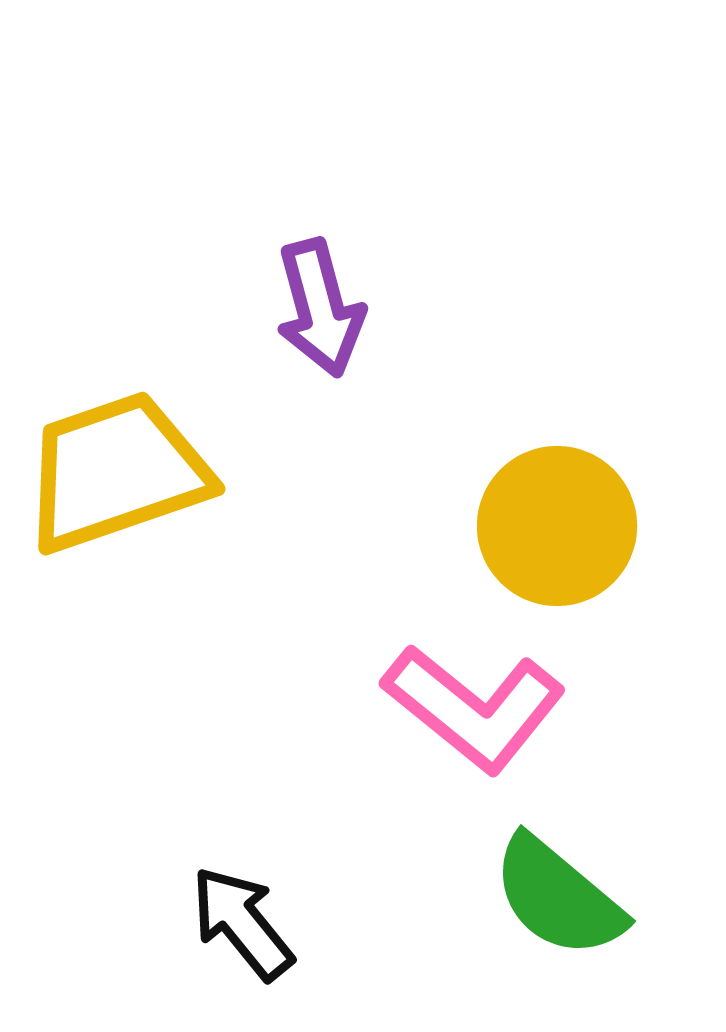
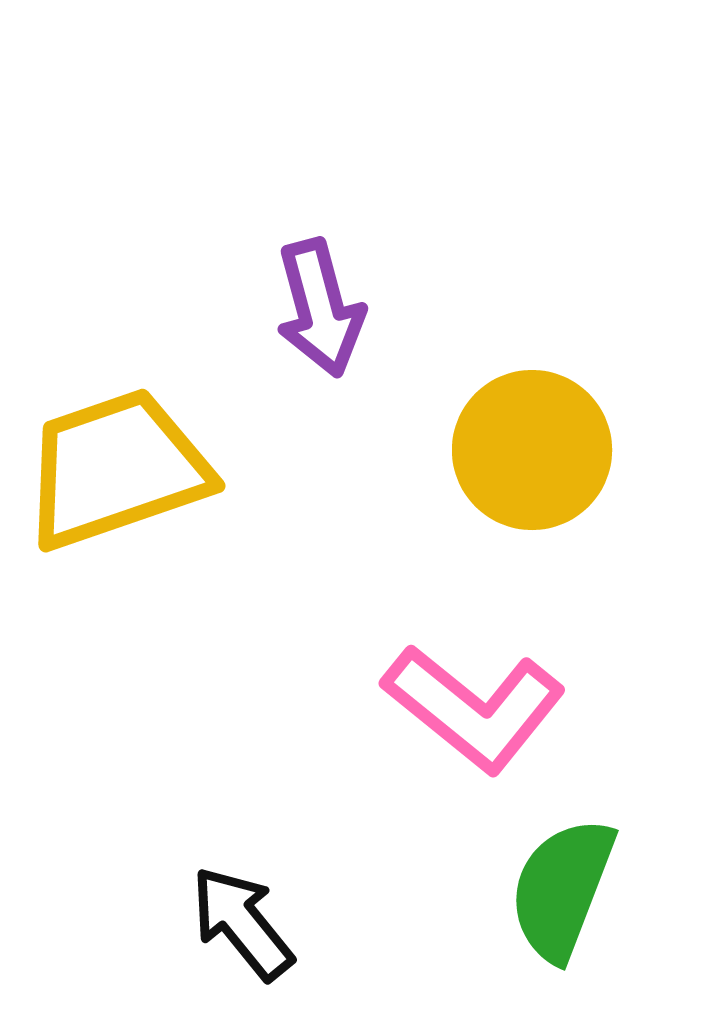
yellow trapezoid: moved 3 px up
yellow circle: moved 25 px left, 76 px up
green semicircle: moved 4 px right, 8 px up; rotated 71 degrees clockwise
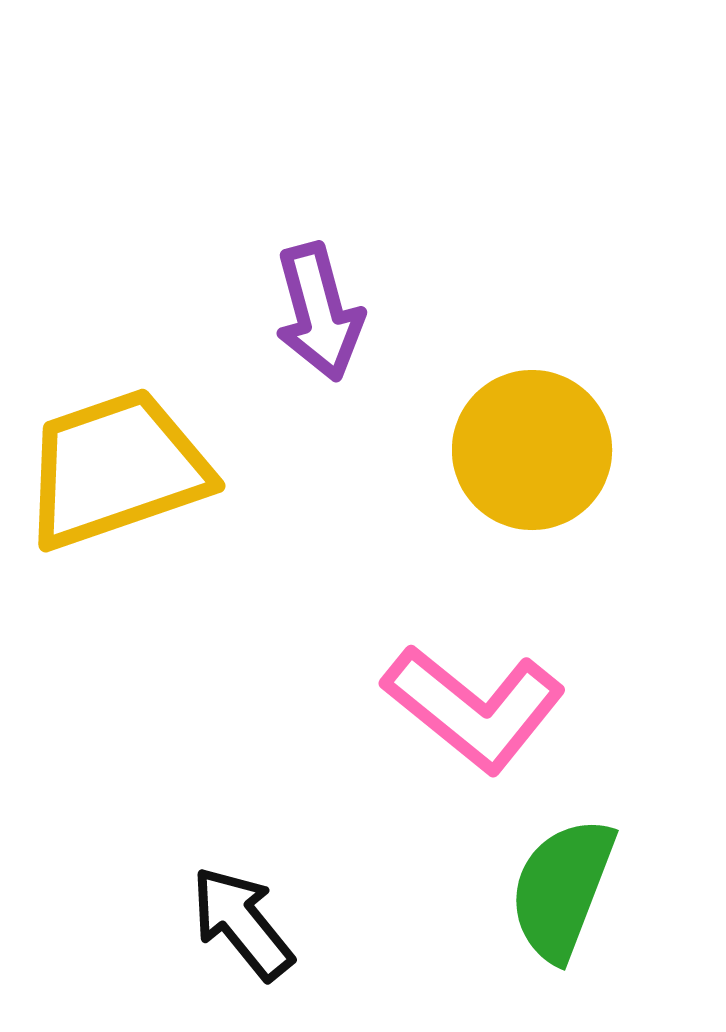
purple arrow: moved 1 px left, 4 px down
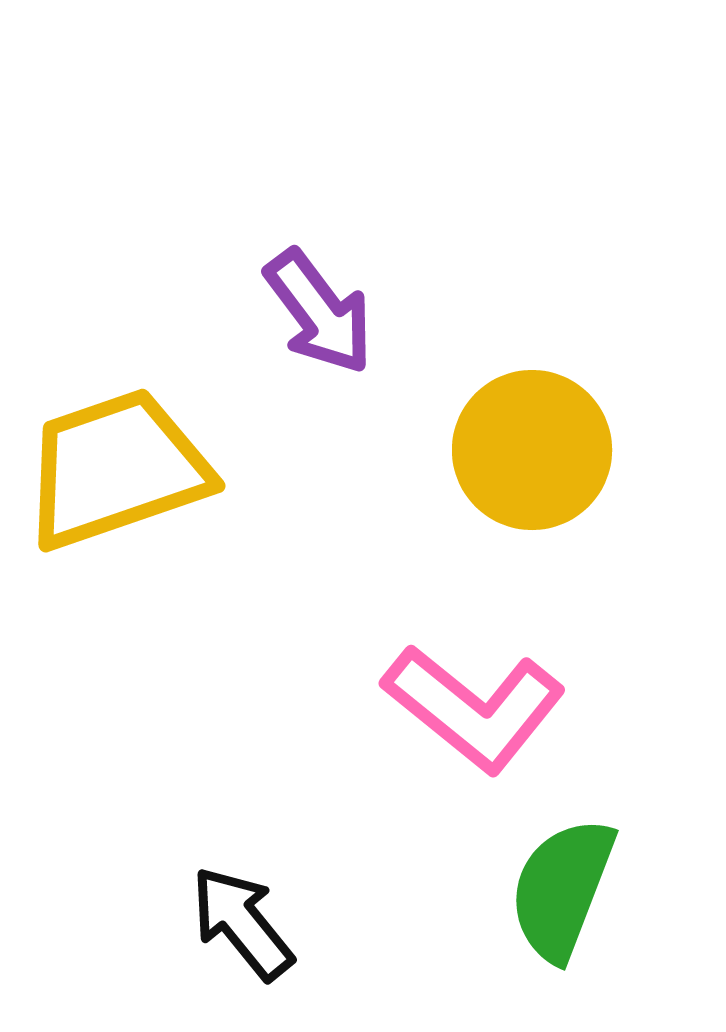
purple arrow: rotated 22 degrees counterclockwise
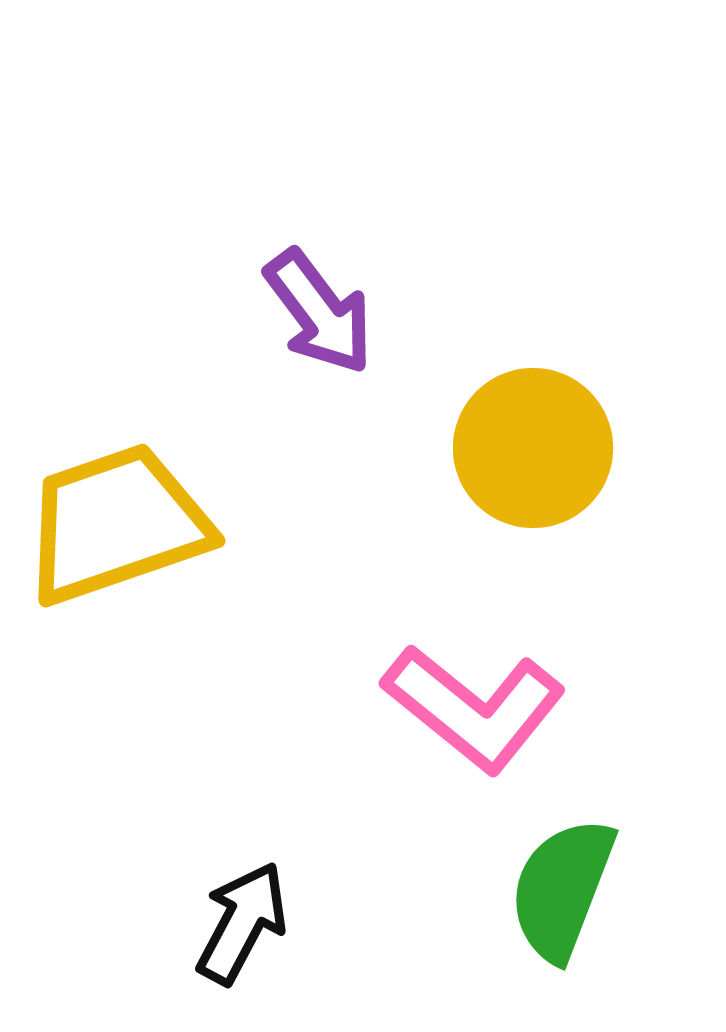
yellow circle: moved 1 px right, 2 px up
yellow trapezoid: moved 55 px down
black arrow: rotated 67 degrees clockwise
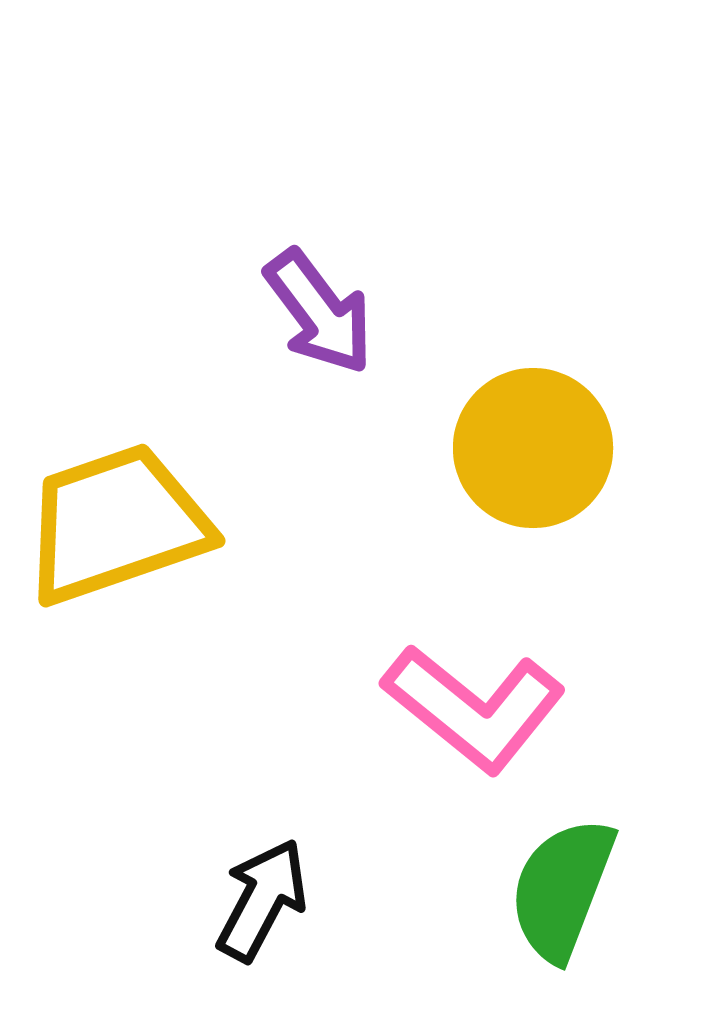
black arrow: moved 20 px right, 23 px up
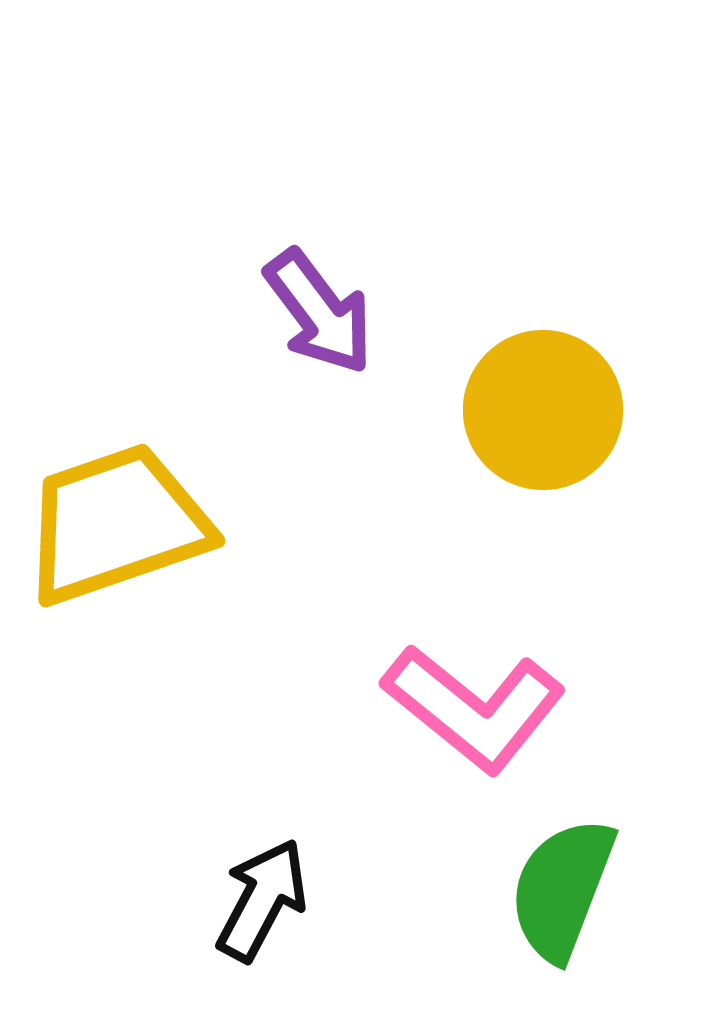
yellow circle: moved 10 px right, 38 px up
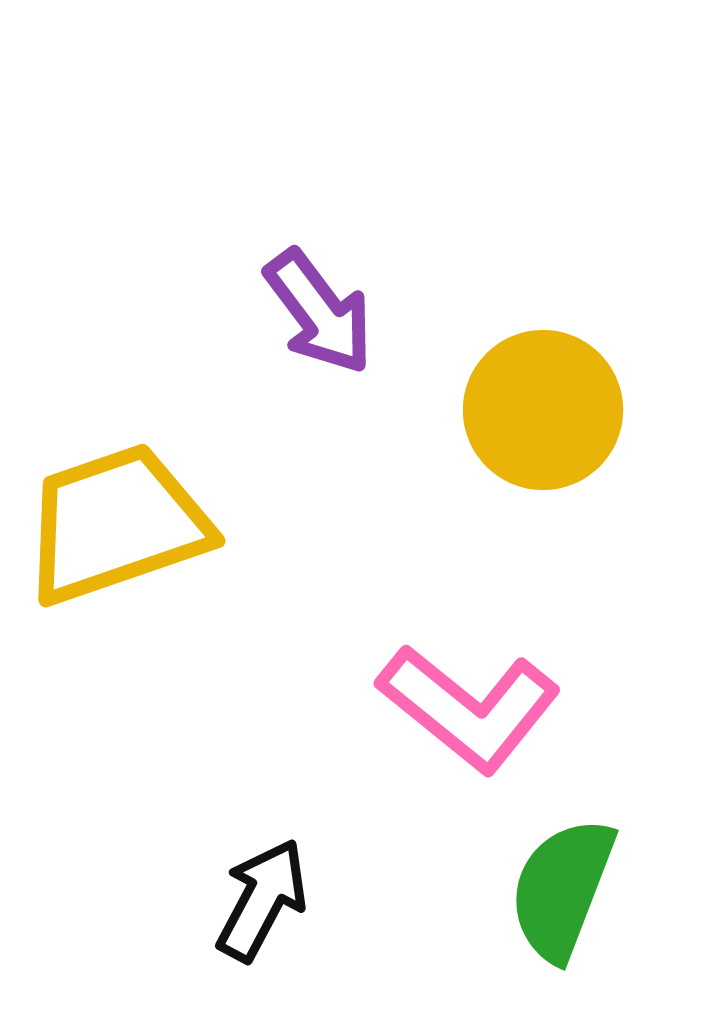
pink L-shape: moved 5 px left
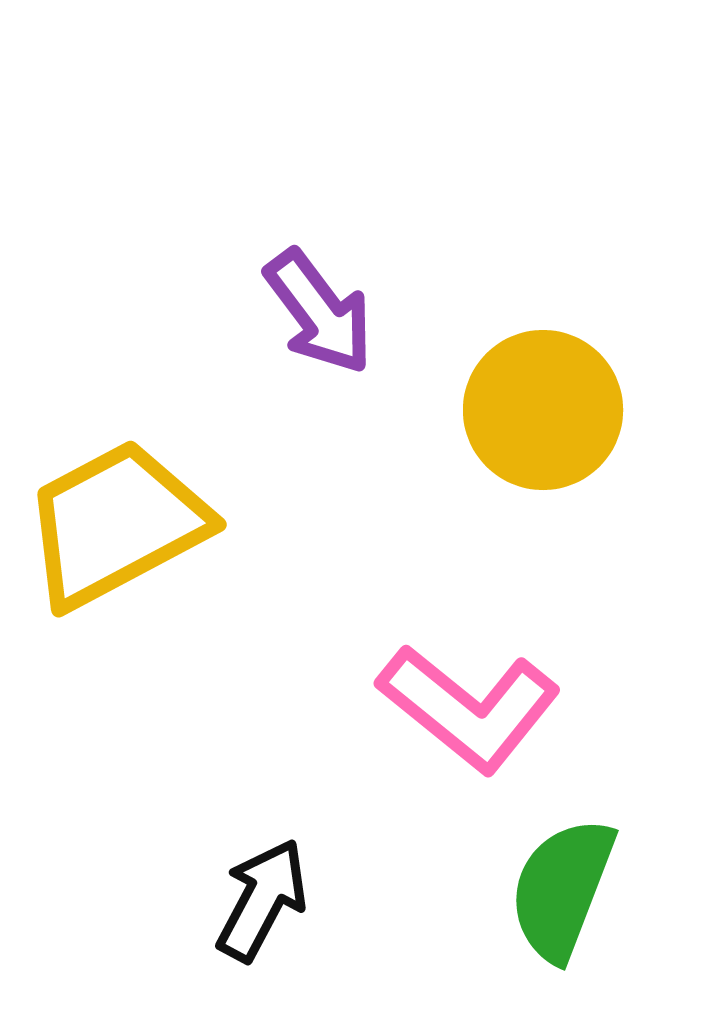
yellow trapezoid: rotated 9 degrees counterclockwise
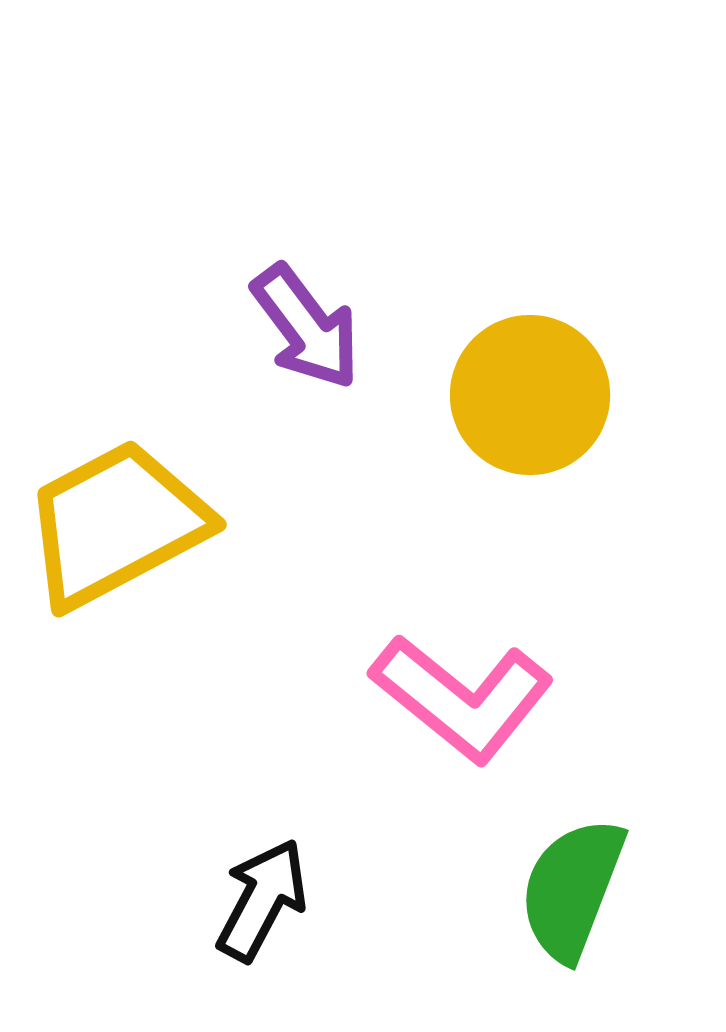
purple arrow: moved 13 px left, 15 px down
yellow circle: moved 13 px left, 15 px up
pink L-shape: moved 7 px left, 10 px up
green semicircle: moved 10 px right
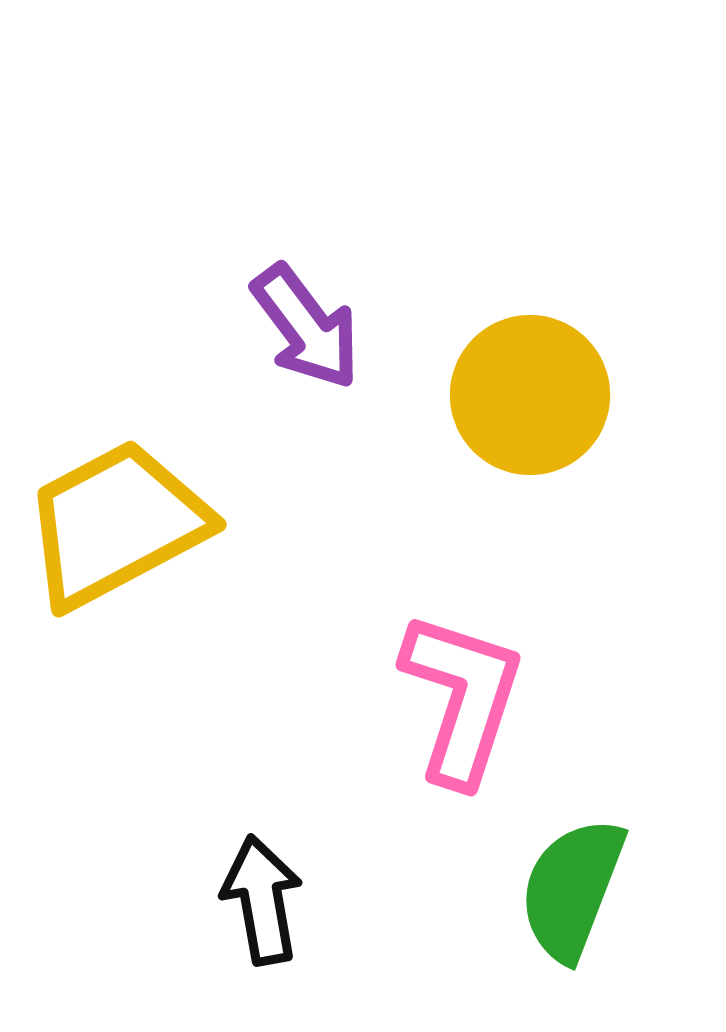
pink L-shape: rotated 111 degrees counterclockwise
black arrow: rotated 38 degrees counterclockwise
